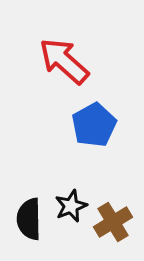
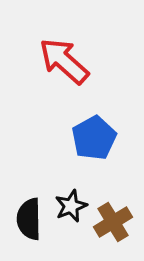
blue pentagon: moved 13 px down
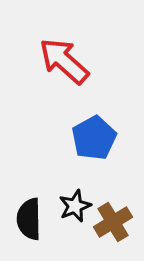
black star: moved 4 px right
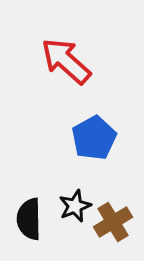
red arrow: moved 2 px right
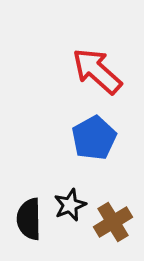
red arrow: moved 31 px right, 10 px down
black star: moved 5 px left, 1 px up
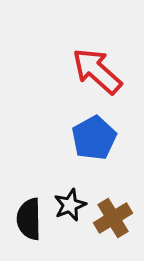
brown cross: moved 4 px up
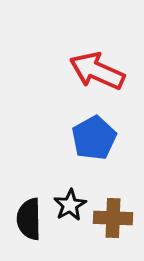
red arrow: rotated 18 degrees counterclockwise
black star: rotated 8 degrees counterclockwise
brown cross: rotated 33 degrees clockwise
